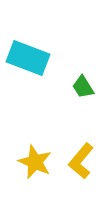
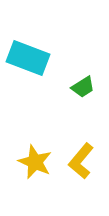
green trapezoid: rotated 90 degrees counterclockwise
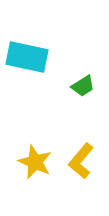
cyan rectangle: moved 1 px left, 1 px up; rotated 9 degrees counterclockwise
green trapezoid: moved 1 px up
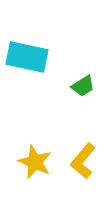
yellow L-shape: moved 2 px right
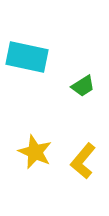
yellow star: moved 10 px up
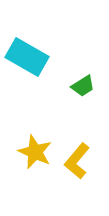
cyan rectangle: rotated 18 degrees clockwise
yellow L-shape: moved 6 px left
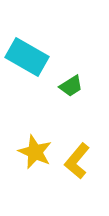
green trapezoid: moved 12 px left
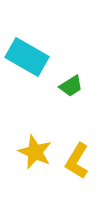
yellow L-shape: rotated 9 degrees counterclockwise
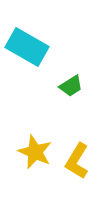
cyan rectangle: moved 10 px up
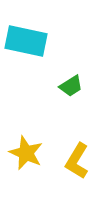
cyan rectangle: moved 1 px left, 6 px up; rotated 18 degrees counterclockwise
yellow star: moved 9 px left, 1 px down
